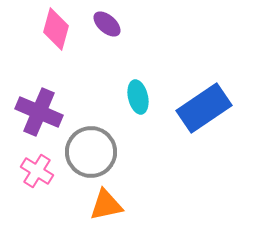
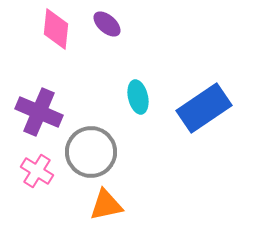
pink diamond: rotated 9 degrees counterclockwise
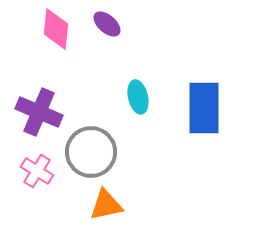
blue rectangle: rotated 56 degrees counterclockwise
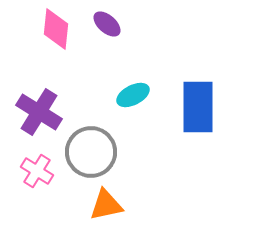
cyan ellipse: moved 5 px left, 2 px up; rotated 76 degrees clockwise
blue rectangle: moved 6 px left, 1 px up
purple cross: rotated 9 degrees clockwise
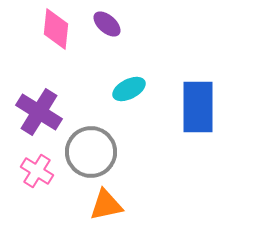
cyan ellipse: moved 4 px left, 6 px up
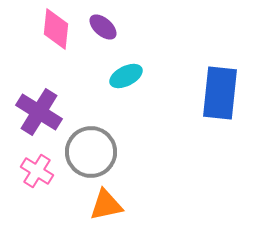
purple ellipse: moved 4 px left, 3 px down
cyan ellipse: moved 3 px left, 13 px up
blue rectangle: moved 22 px right, 14 px up; rotated 6 degrees clockwise
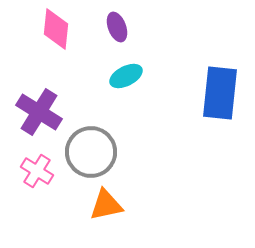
purple ellipse: moved 14 px right; rotated 28 degrees clockwise
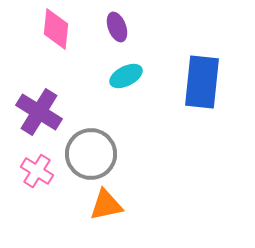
blue rectangle: moved 18 px left, 11 px up
gray circle: moved 2 px down
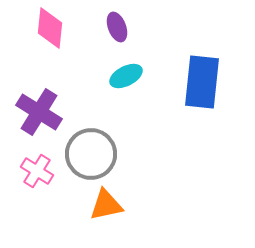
pink diamond: moved 6 px left, 1 px up
